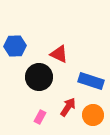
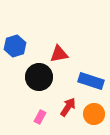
blue hexagon: rotated 15 degrees counterclockwise
red triangle: rotated 36 degrees counterclockwise
orange circle: moved 1 px right, 1 px up
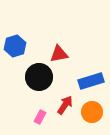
blue rectangle: rotated 35 degrees counterclockwise
red arrow: moved 3 px left, 2 px up
orange circle: moved 2 px left, 2 px up
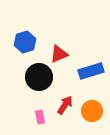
blue hexagon: moved 10 px right, 4 px up
red triangle: rotated 12 degrees counterclockwise
blue rectangle: moved 10 px up
orange circle: moved 1 px up
pink rectangle: rotated 40 degrees counterclockwise
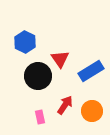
blue hexagon: rotated 15 degrees counterclockwise
red triangle: moved 1 px right, 5 px down; rotated 42 degrees counterclockwise
blue rectangle: rotated 15 degrees counterclockwise
black circle: moved 1 px left, 1 px up
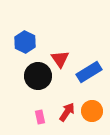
blue rectangle: moved 2 px left, 1 px down
red arrow: moved 2 px right, 7 px down
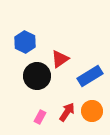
red triangle: rotated 30 degrees clockwise
blue rectangle: moved 1 px right, 4 px down
black circle: moved 1 px left
pink rectangle: rotated 40 degrees clockwise
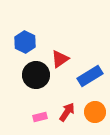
black circle: moved 1 px left, 1 px up
orange circle: moved 3 px right, 1 px down
pink rectangle: rotated 48 degrees clockwise
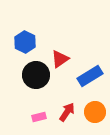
pink rectangle: moved 1 px left
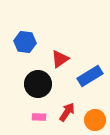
blue hexagon: rotated 20 degrees counterclockwise
black circle: moved 2 px right, 9 px down
orange circle: moved 8 px down
pink rectangle: rotated 16 degrees clockwise
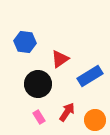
pink rectangle: rotated 56 degrees clockwise
